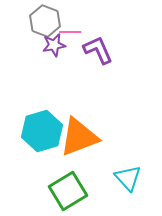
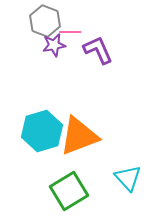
orange triangle: moved 1 px up
green square: moved 1 px right
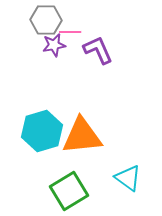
gray hexagon: moved 1 px right, 1 px up; rotated 20 degrees counterclockwise
orange triangle: moved 3 px right; rotated 15 degrees clockwise
cyan triangle: rotated 12 degrees counterclockwise
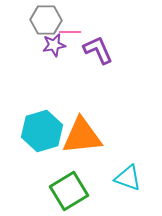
cyan triangle: rotated 16 degrees counterclockwise
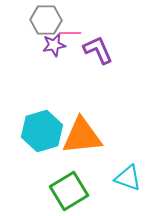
pink line: moved 1 px down
